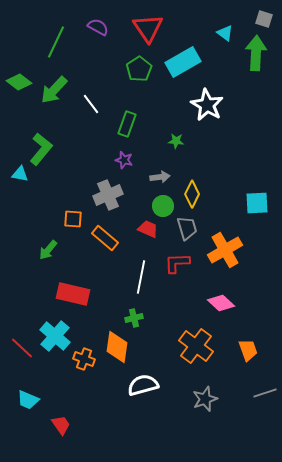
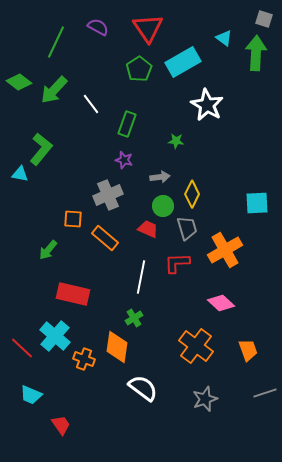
cyan triangle at (225, 33): moved 1 px left, 5 px down
green cross at (134, 318): rotated 18 degrees counterclockwise
white semicircle at (143, 385): moved 3 px down; rotated 52 degrees clockwise
cyan trapezoid at (28, 400): moved 3 px right, 5 px up
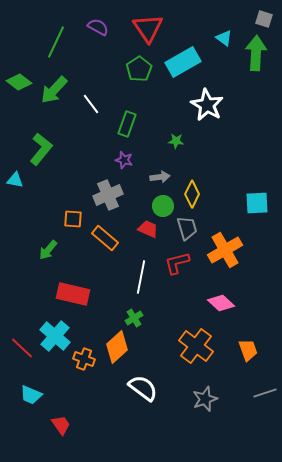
cyan triangle at (20, 174): moved 5 px left, 6 px down
red L-shape at (177, 263): rotated 12 degrees counterclockwise
orange diamond at (117, 347): rotated 40 degrees clockwise
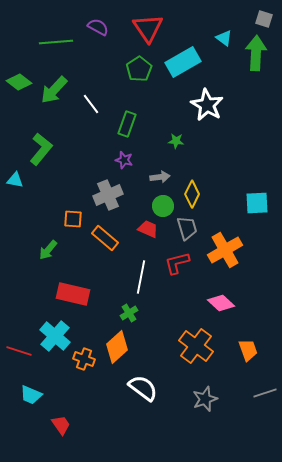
green line at (56, 42): rotated 60 degrees clockwise
green cross at (134, 318): moved 5 px left, 5 px up
red line at (22, 348): moved 3 px left, 3 px down; rotated 25 degrees counterclockwise
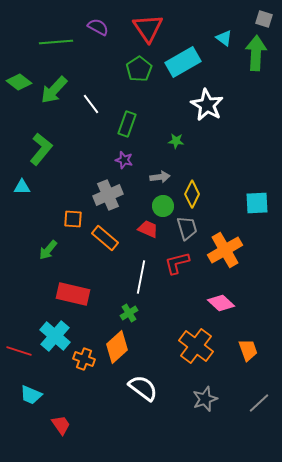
cyan triangle at (15, 180): moved 7 px right, 7 px down; rotated 12 degrees counterclockwise
gray line at (265, 393): moved 6 px left, 10 px down; rotated 25 degrees counterclockwise
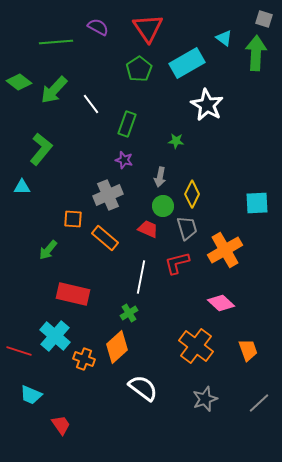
cyan rectangle at (183, 62): moved 4 px right, 1 px down
gray arrow at (160, 177): rotated 108 degrees clockwise
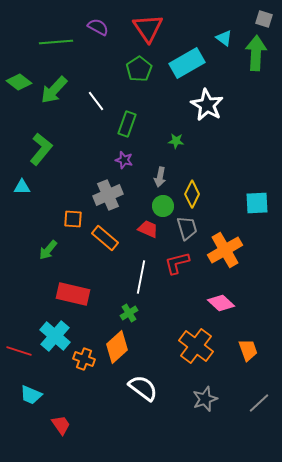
white line at (91, 104): moved 5 px right, 3 px up
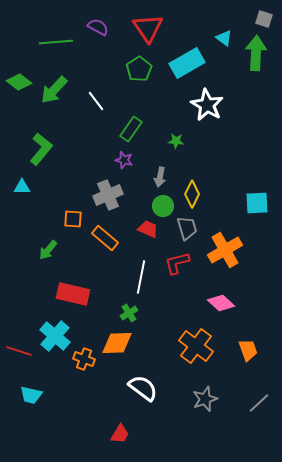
green rectangle at (127, 124): moved 4 px right, 5 px down; rotated 15 degrees clockwise
orange diamond at (117, 347): moved 4 px up; rotated 40 degrees clockwise
cyan trapezoid at (31, 395): rotated 10 degrees counterclockwise
red trapezoid at (61, 425): moved 59 px right, 9 px down; rotated 65 degrees clockwise
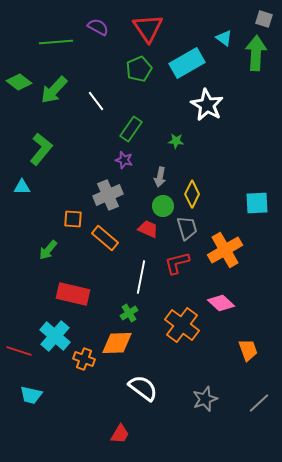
green pentagon at (139, 69): rotated 10 degrees clockwise
orange cross at (196, 346): moved 14 px left, 21 px up
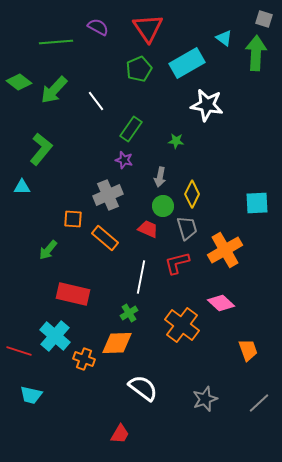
white star at (207, 105): rotated 20 degrees counterclockwise
